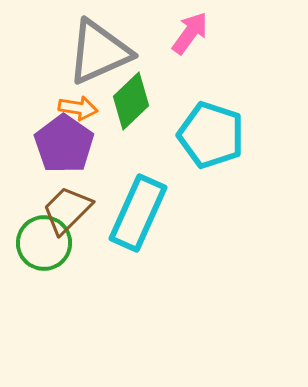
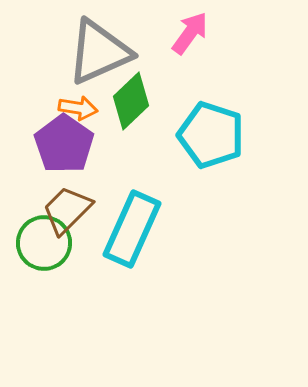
cyan rectangle: moved 6 px left, 16 px down
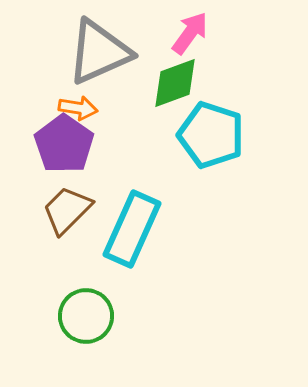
green diamond: moved 44 px right, 18 px up; rotated 24 degrees clockwise
green circle: moved 42 px right, 73 px down
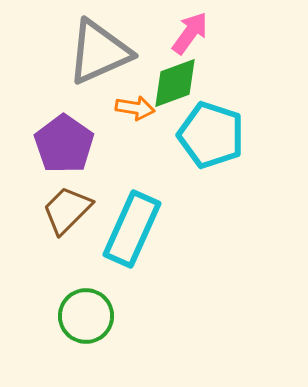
orange arrow: moved 57 px right
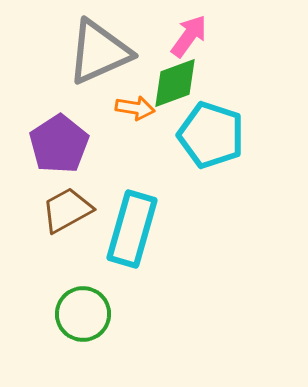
pink arrow: moved 1 px left, 3 px down
purple pentagon: moved 5 px left; rotated 4 degrees clockwise
brown trapezoid: rotated 16 degrees clockwise
cyan rectangle: rotated 8 degrees counterclockwise
green circle: moved 3 px left, 2 px up
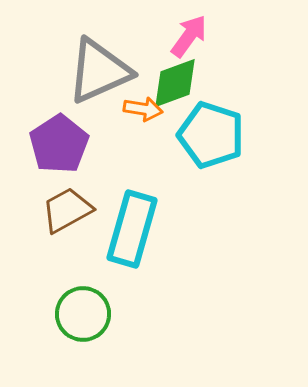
gray triangle: moved 19 px down
orange arrow: moved 8 px right, 1 px down
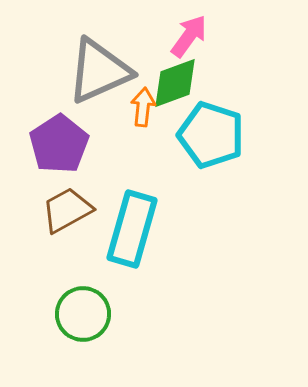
orange arrow: moved 2 px up; rotated 93 degrees counterclockwise
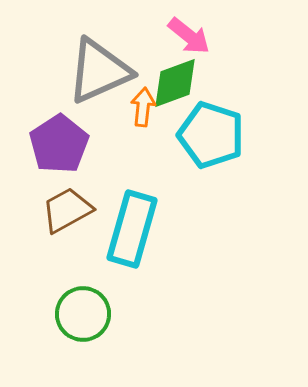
pink arrow: rotated 93 degrees clockwise
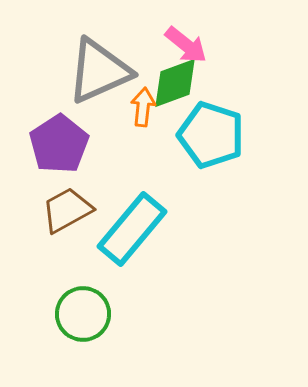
pink arrow: moved 3 px left, 9 px down
cyan rectangle: rotated 24 degrees clockwise
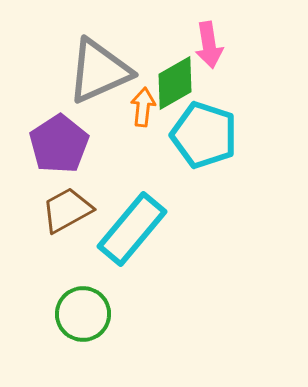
pink arrow: moved 23 px right; rotated 42 degrees clockwise
green diamond: rotated 10 degrees counterclockwise
cyan pentagon: moved 7 px left
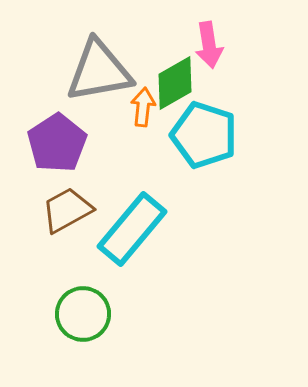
gray triangle: rotated 14 degrees clockwise
purple pentagon: moved 2 px left, 1 px up
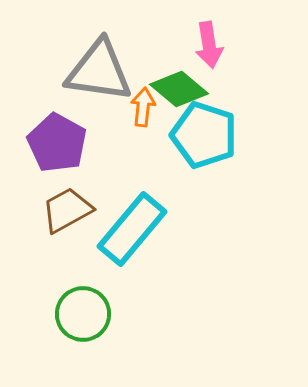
gray triangle: rotated 18 degrees clockwise
green diamond: moved 4 px right, 6 px down; rotated 70 degrees clockwise
purple pentagon: rotated 10 degrees counterclockwise
